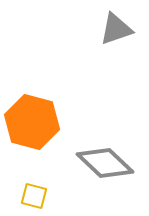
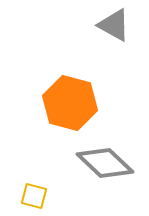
gray triangle: moved 2 px left, 4 px up; rotated 48 degrees clockwise
orange hexagon: moved 38 px right, 19 px up
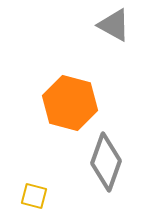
gray diamond: moved 1 px right, 1 px up; rotated 66 degrees clockwise
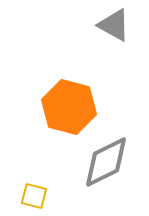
orange hexagon: moved 1 px left, 4 px down
gray diamond: rotated 44 degrees clockwise
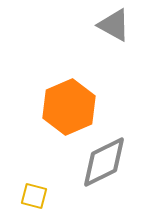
orange hexagon: rotated 22 degrees clockwise
gray diamond: moved 2 px left
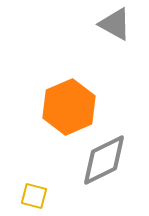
gray triangle: moved 1 px right, 1 px up
gray diamond: moved 2 px up
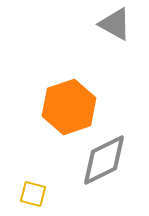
orange hexagon: rotated 4 degrees clockwise
yellow square: moved 1 px left, 2 px up
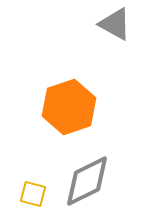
gray diamond: moved 17 px left, 21 px down
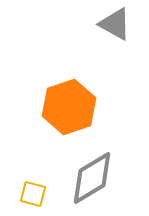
gray diamond: moved 5 px right, 3 px up; rotated 4 degrees counterclockwise
